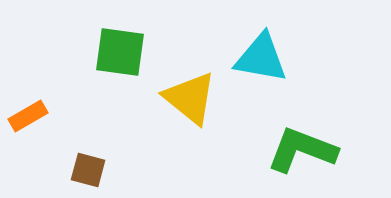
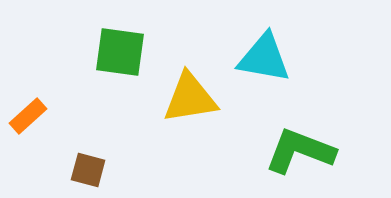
cyan triangle: moved 3 px right
yellow triangle: rotated 48 degrees counterclockwise
orange rectangle: rotated 12 degrees counterclockwise
green L-shape: moved 2 px left, 1 px down
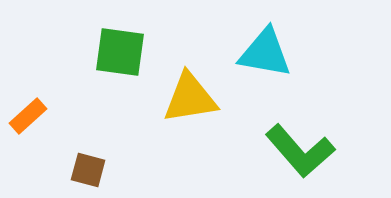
cyan triangle: moved 1 px right, 5 px up
green L-shape: rotated 152 degrees counterclockwise
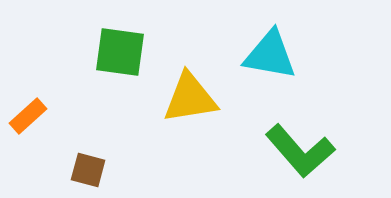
cyan triangle: moved 5 px right, 2 px down
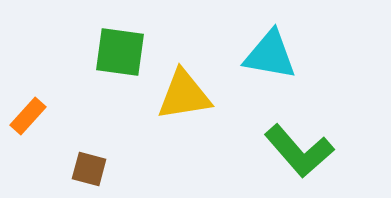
yellow triangle: moved 6 px left, 3 px up
orange rectangle: rotated 6 degrees counterclockwise
green L-shape: moved 1 px left
brown square: moved 1 px right, 1 px up
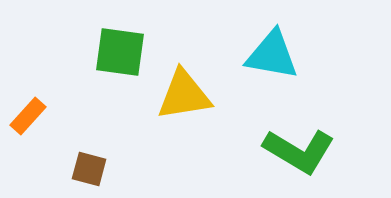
cyan triangle: moved 2 px right
green L-shape: rotated 18 degrees counterclockwise
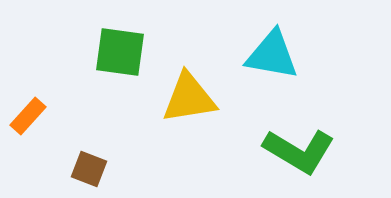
yellow triangle: moved 5 px right, 3 px down
brown square: rotated 6 degrees clockwise
